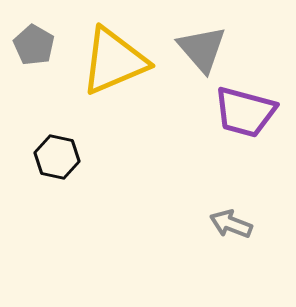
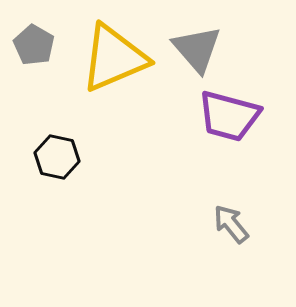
gray triangle: moved 5 px left
yellow triangle: moved 3 px up
purple trapezoid: moved 16 px left, 4 px down
gray arrow: rotated 30 degrees clockwise
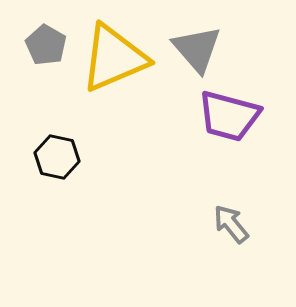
gray pentagon: moved 12 px right
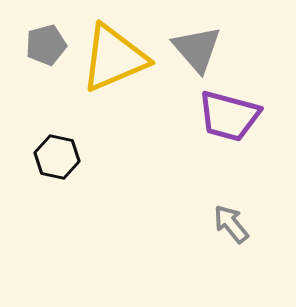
gray pentagon: rotated 27 degrees clockwise
